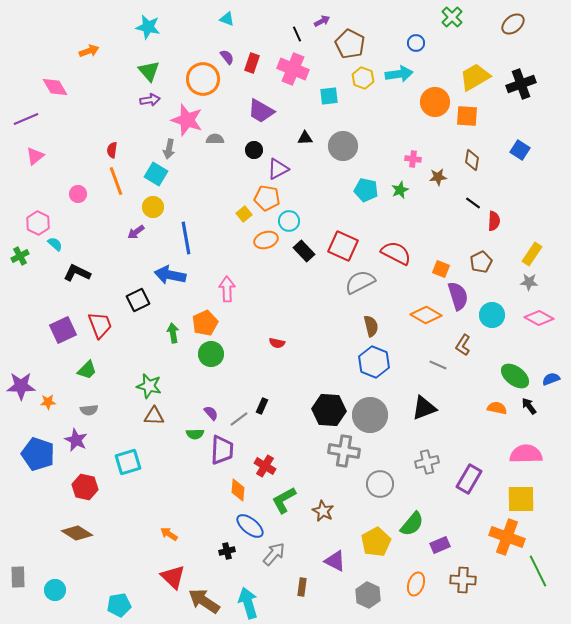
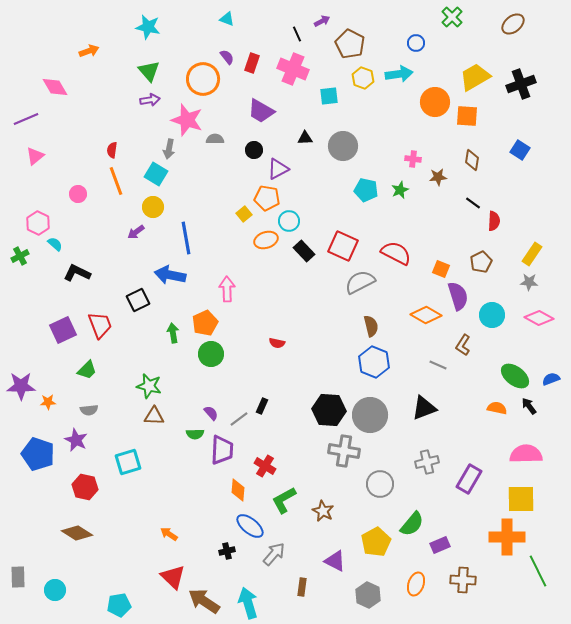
orange cross at (507, 537): rotated 20 degrees counterclockwise
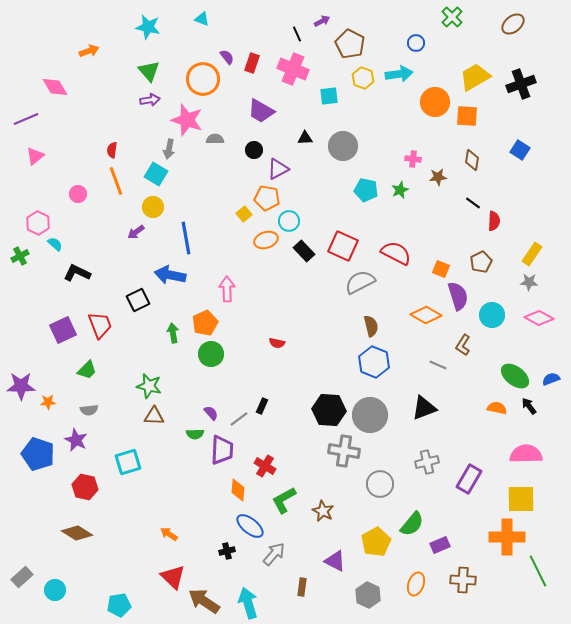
cyan triangle at (227, 19): moved 25 px left
gray rectangle at (18, 577): moved 4 px right; rotated 50 degrees clockwise
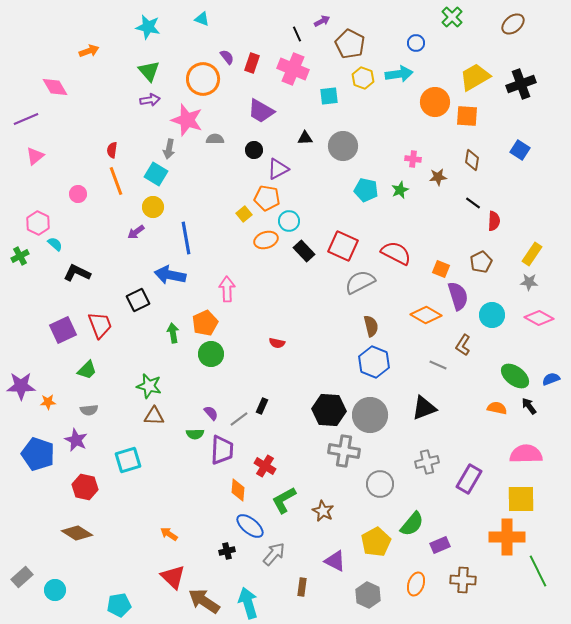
cyan square at (128, 462): moved 2 px up
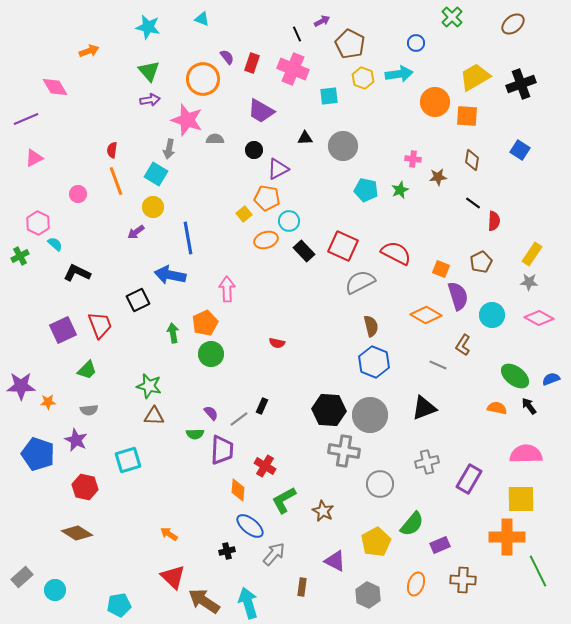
pink triangle at (35, 156): moved 1 px left, 2 px down; rotated 12 degrees clockwise
blue line at (186, 238): moved 2 px right
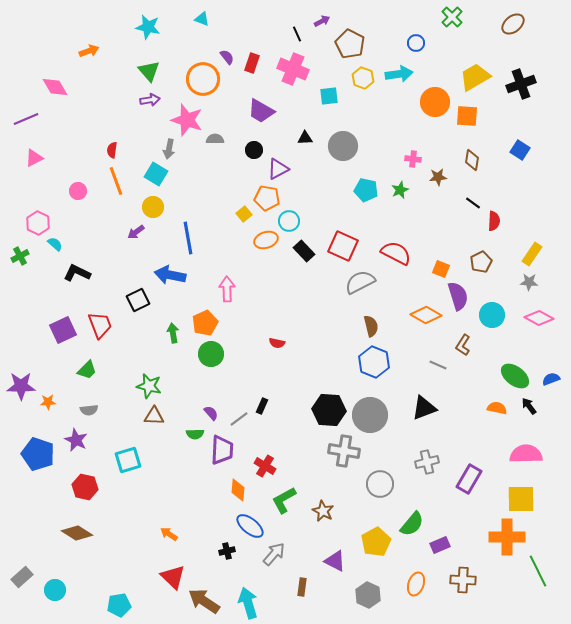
pink circle at (78, 194): moved 3 px up
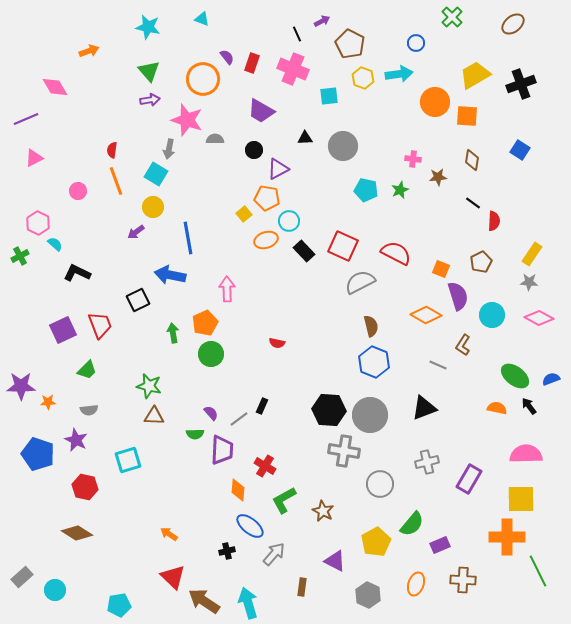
yellow trapezoid at (475, 77): moved 2 px up
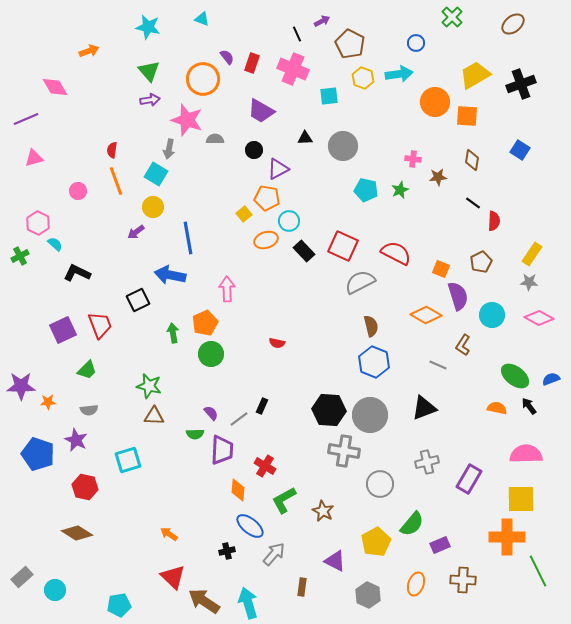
pink triangle at (34, 158): rotated 12 degrees clockwise
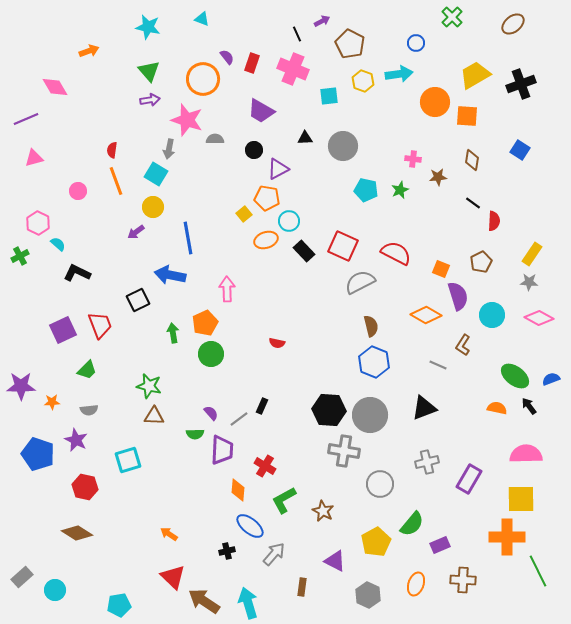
yellow hexagon at (363, 78): moved 3 px down
cyan semicircle at (55, 244): moved 3 px right
orange star at (48, 402): moved 4 px right
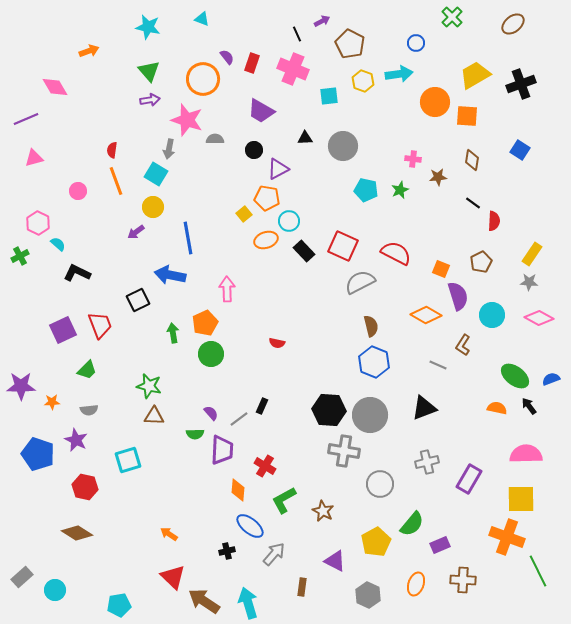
orange cross at (507, 537): rotated 20 degrees clockwise
